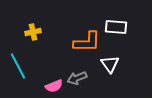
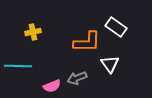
white rectangle: rotated 30 degrees clockwise
cyan line: rotated 60 degrees counterclockwise
pink semicircle: moved 2 px left
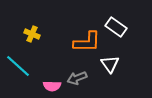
yellow cross: moved 1 px left, 2 px down; rotated 35 degrees clockwise
cyan line: rotated 40 degrees clockwise
pink semicircle: rotated 24 degrees clockwise
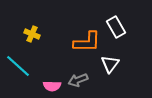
white rectangle: rotated 25 degrees clockwise
white triangle: rotated 12 degrees clockwise
gray arrow: moved 1 px right, 2 px down
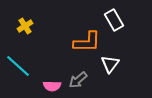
white rectangle: moved 2 px left, 7 px up
yellow cross: moved 7 px left, 8 px up; rotated 35 degrees clockwise
gray arrow: rotated 18 degrees counterclockwise
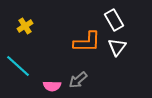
white triangle: moved 7 px right, 17 px up
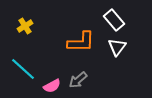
white rectangle: rotated 10 degrees counterclockwise
orange L-shape: moved 6 px left
cyan line: moved 5 px right, 3 px down
pink semicircle: rotated 30 degrees counterclockwise
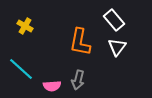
yellow cross: rotated 28 degrees counterclockwise
orange L-shape: moved 1 px left; rotated 100 degrees clockwise
cyan line: moved 2 px left
gray arrow: rotated 36 degrees counterclockwise
pink semicircle: rotated 24 degrees clockwise
